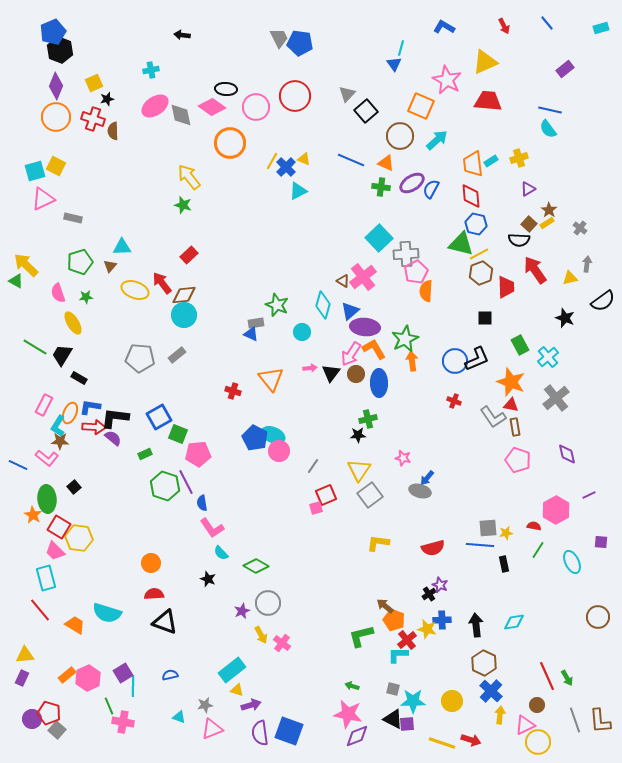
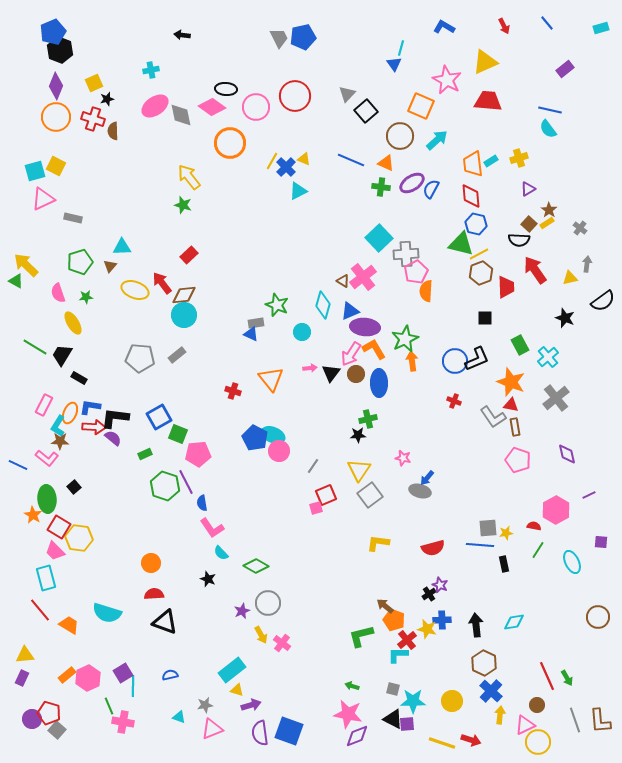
blue pentagon at (300, 43): moved 3 px right, 6 px up; rotated 20 degrees counterclockwise
blue triangle at (350, 311): rotated 18 degrees clockwise
orange trapezoid at (75, 625): moved 6 px left
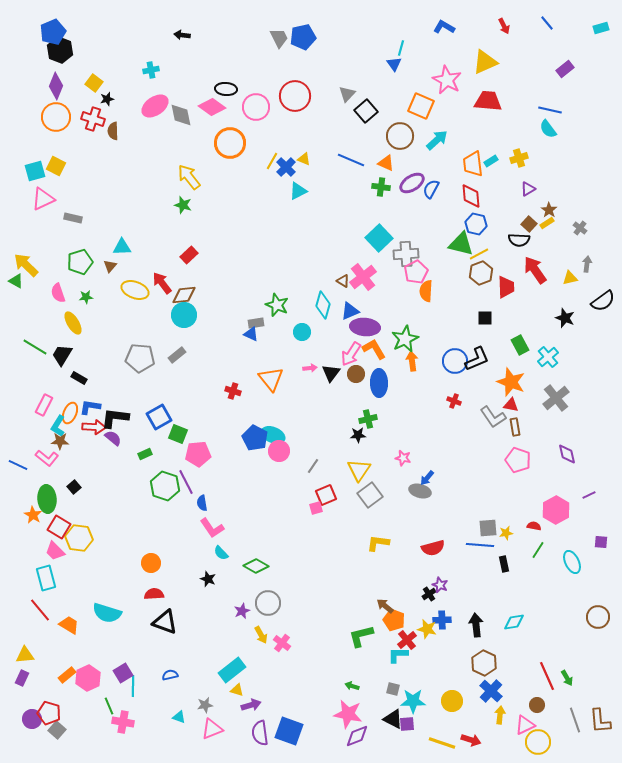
yellow square at (94, 83): rotated 30 degrees counterclockwise
